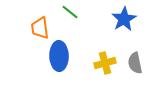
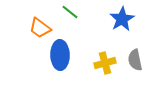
blue star: moved 2 px left
orange trapezoid: rotated 45 degrees counterclockwise
blue ellipse: moved 1 px right, 1 px up
gray semicircle: moved 3 px up
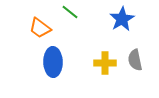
blue ellipse: moved 7 px left, 7 px down
yellow cross: rotated 15 degrees clockwise
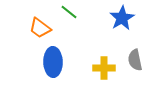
green line: moved 1 px left
blue star: moved 1 px up
yellow cross: moved 1 px left, 5 px down
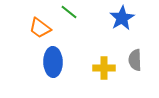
gray semicircle: rotated 10 degrees clockwise
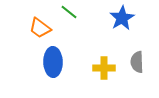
gray semicircle: moved 2 px right, 2 px down
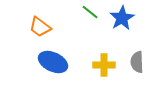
green line: moved 21 px right
orange trapezoid: moved 1 px up
blue ellipse: rotated 64 degrees counterclockwise
yellow cross: moved 3 px up
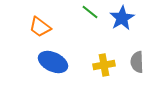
yellow cross: rotated 10 degrees counterclockwise
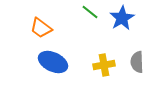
orange trapezoid: moved 1 px right, 1 px down
